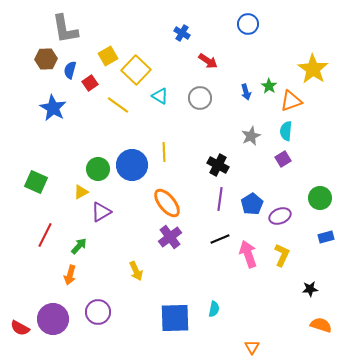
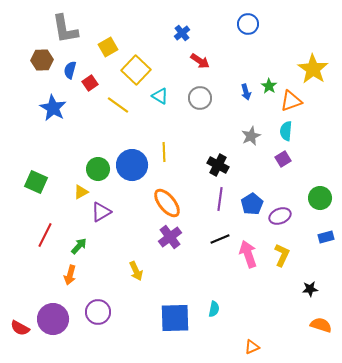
blue cross at (182, 33): rotated 21 degrees clockwise
yellow square at (108, 56): moved 9 px up
brown hexagon at (46, 59): moved 4 px left, 1 px down
red arrow at (208, 61): moved 8 px left
orange triangle at (252, 347): rotated 35 degrees clockwise
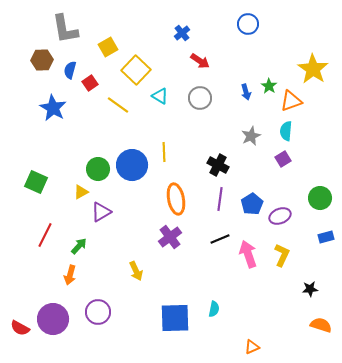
orange ellipse at (167, 203): moved 9 px right, 4 px up; rotated 28 degrees clockwise
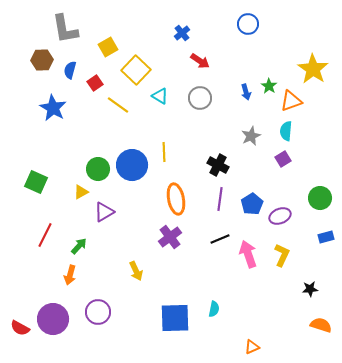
red square at (90, 83): moved 5 px right
purple triangle at (101, 212): moved 3 px right
